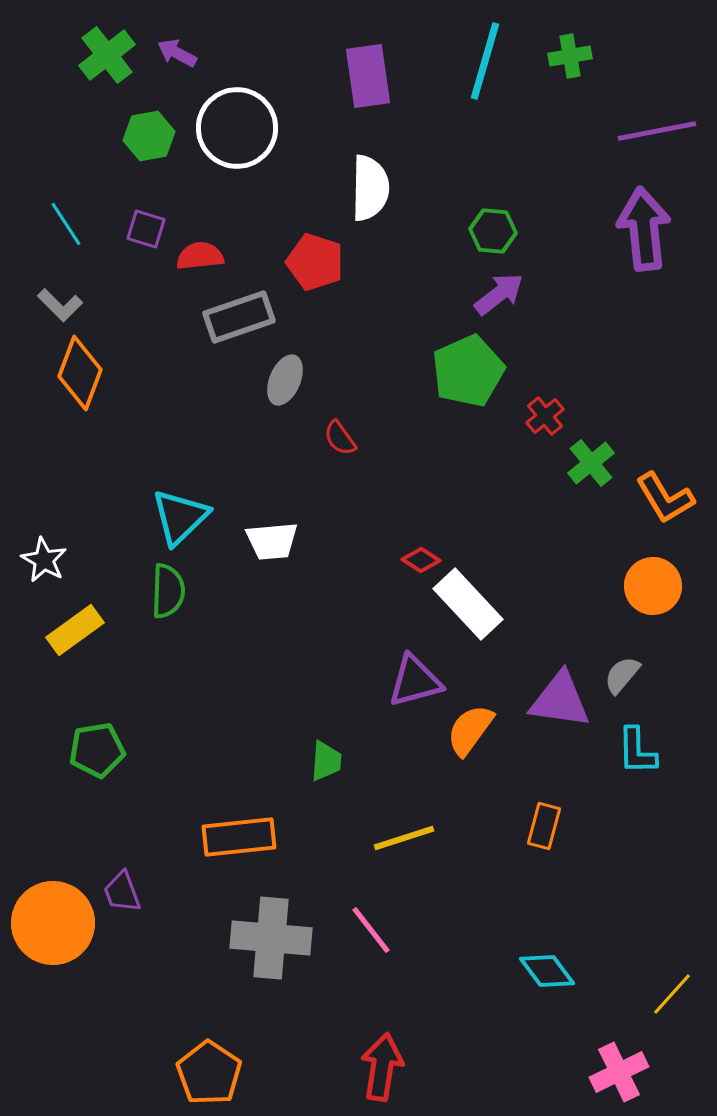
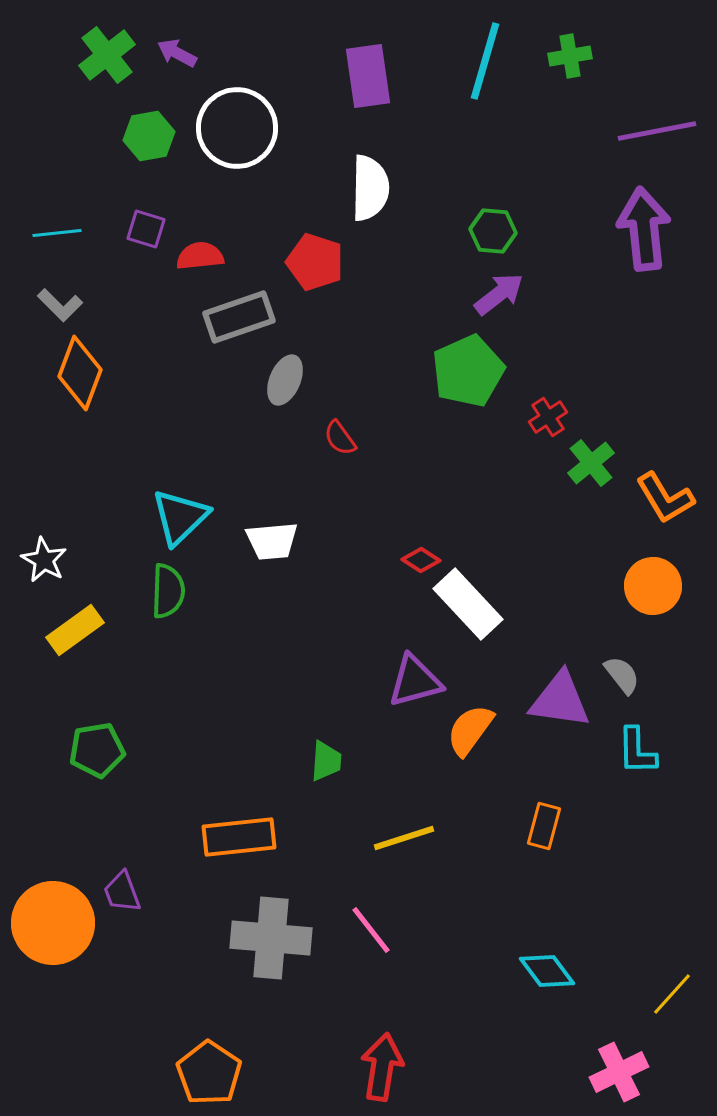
cyan line at (66, 224): moved 9 px left, 9 px down; rotated 63 degrees counterclockwise
red cross at (545, 416): moved 3 px right, 1 px down; rotated 6 degrees clockwise
gray semicircle at (622, 675): rotated 102 degrees clockwise
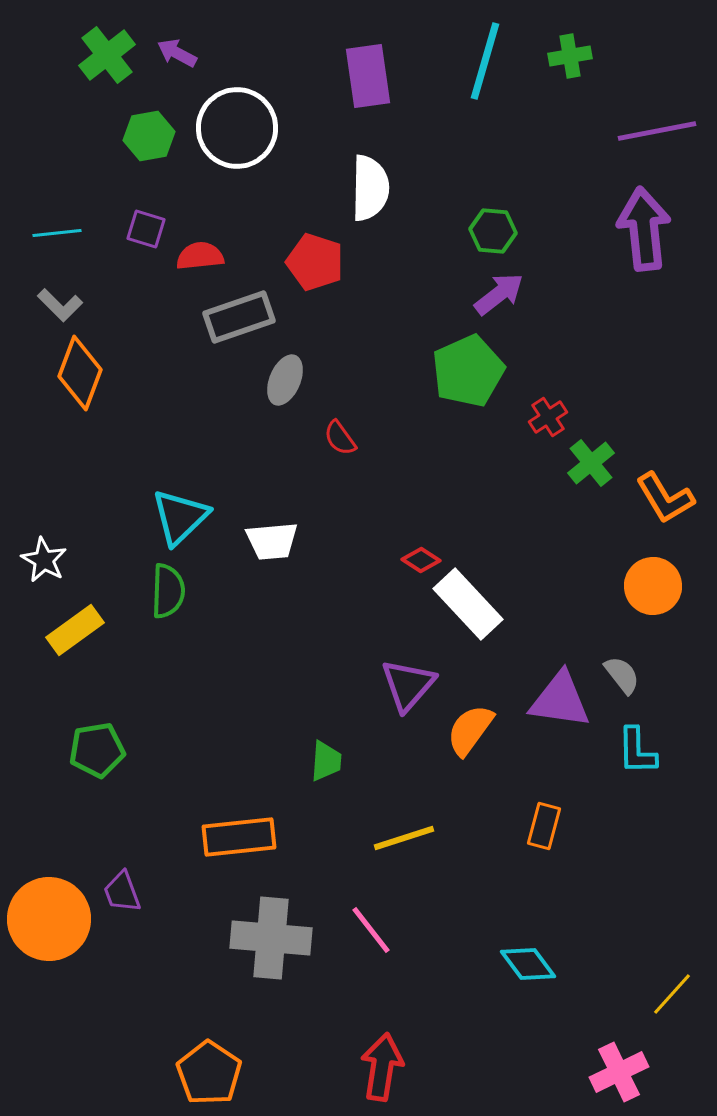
purple triangle at (415, 681): moved 7 px left, 4 px down; rotated 34 degrees counterclockwise
orange circle at (53, 923): moved 4 px left, 4 px up
cyan diamond at (547, 971): moved 19 px left, 7 px up
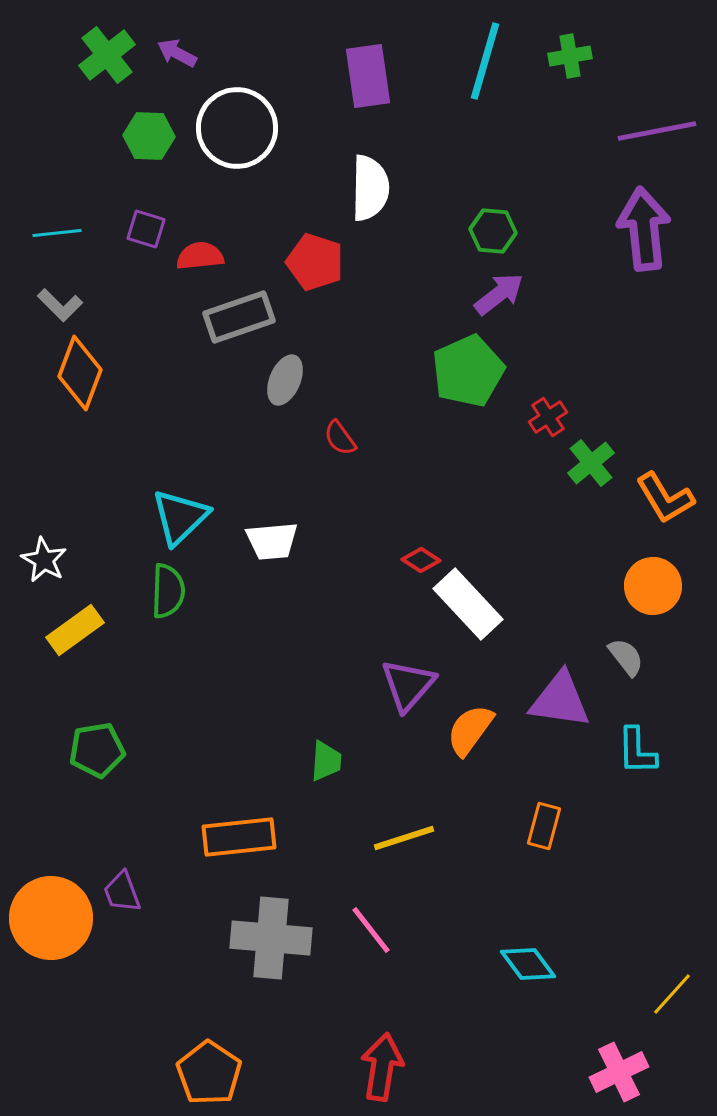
green hexagon at (149, 136): rotated 12 degrees clockwise
gray semicircle at (622, 675): moved 4 px right, 18 px up
orange circle at (49, 919): moved 2 px right, 1 px up
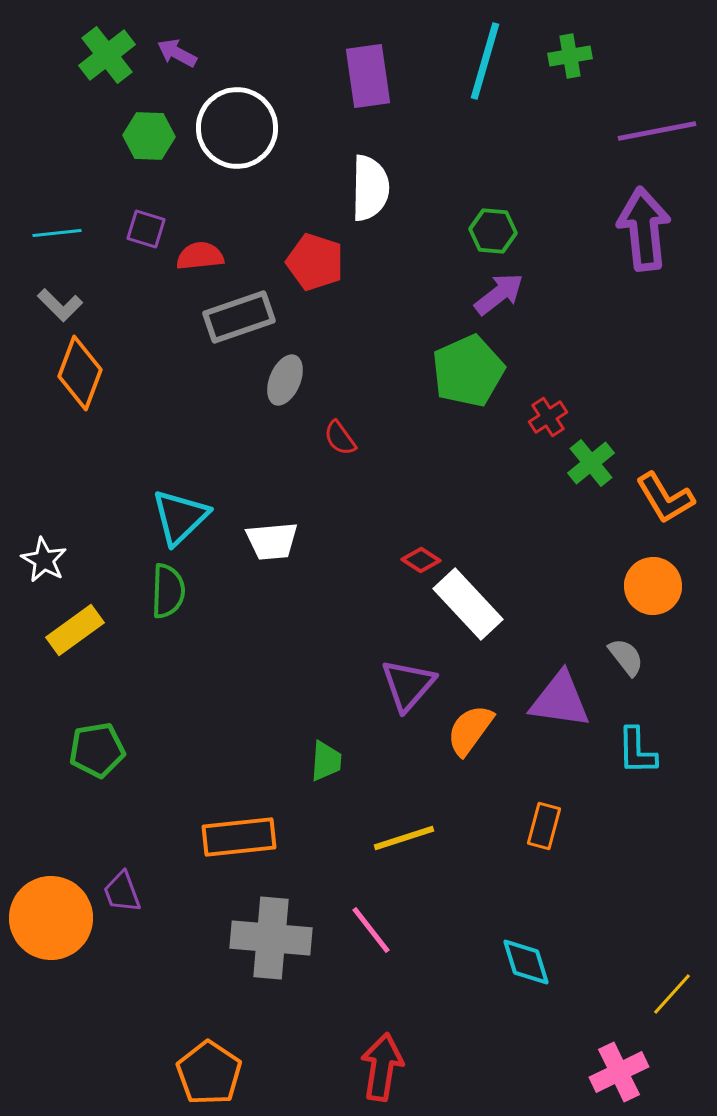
cyan diamond at (528, 964): moved 2 px left, 2 px up; rotated 20 degrees clockwise
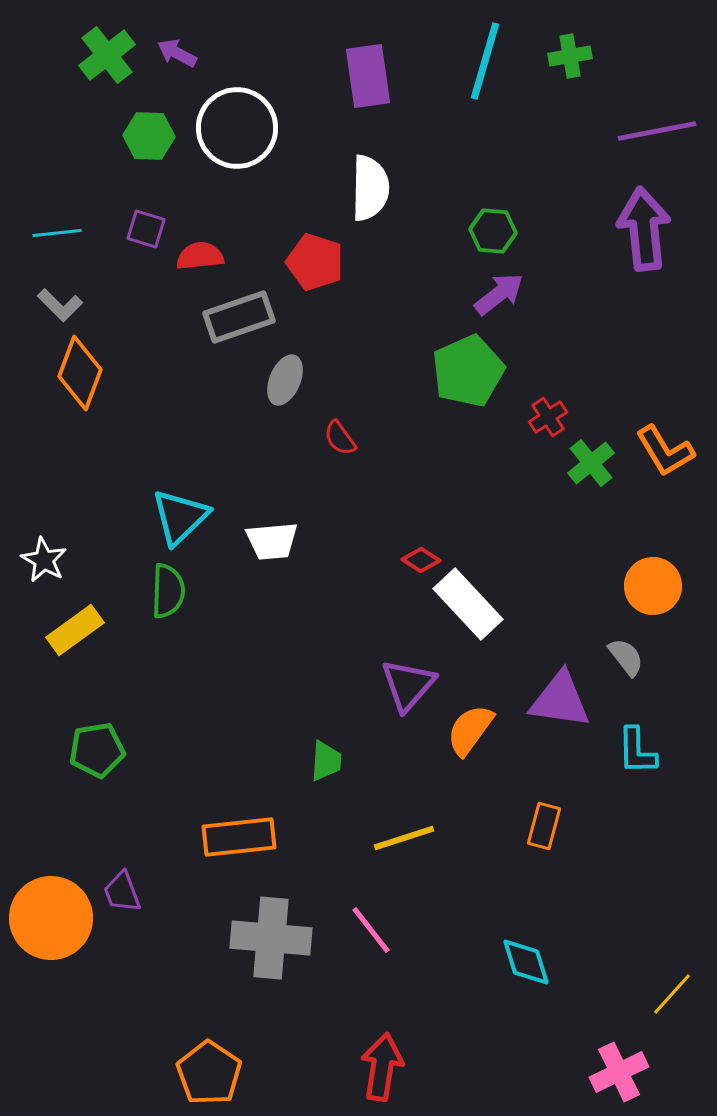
orange L-shape at (665, 498): moved 47 px up
